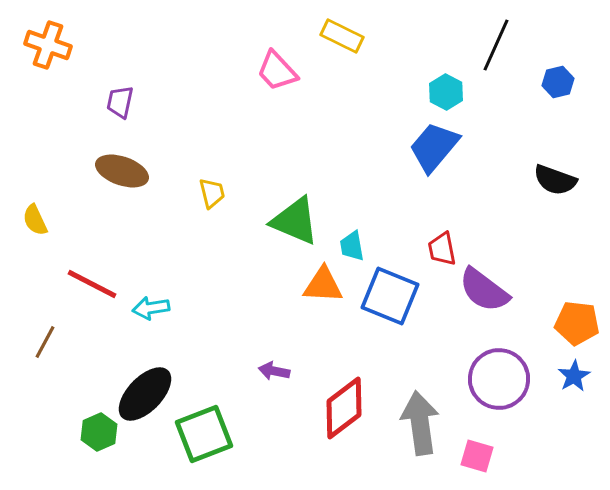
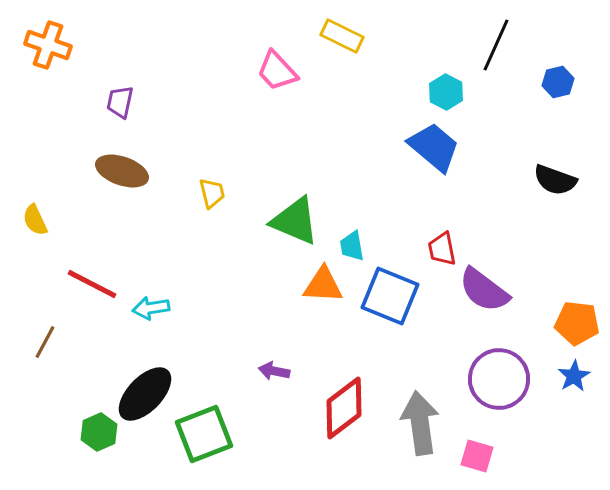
blue trapezoid: rotated 90 degrees clockwise
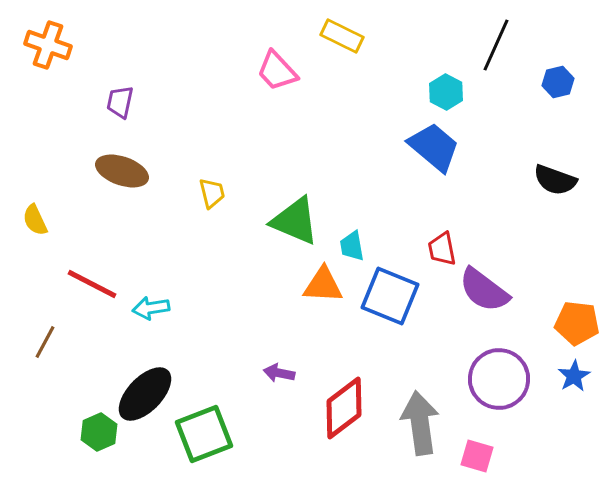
purple arrow: moved 5 px right, 2 px down
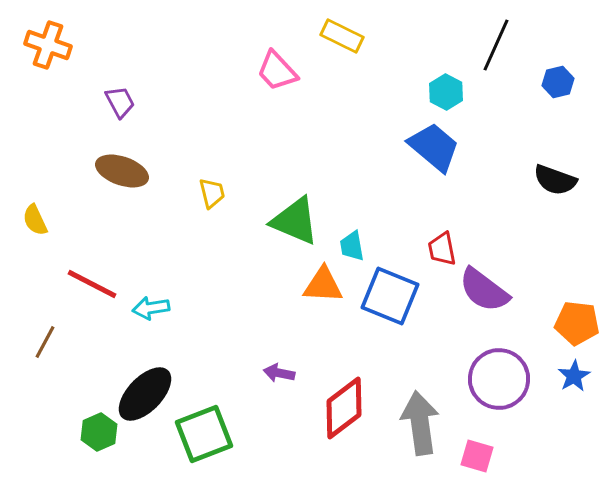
purple trapezoid: rotated 140 degrees clockwise
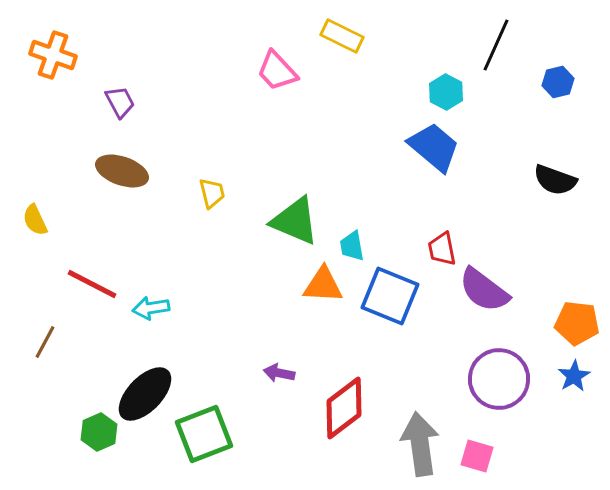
orange cross: moved 5 px right, 10 px down
gray arrow: moved 21 px down
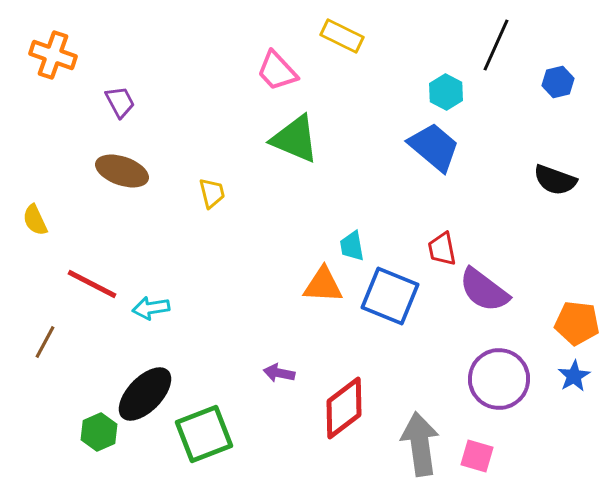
green triangle: moved 82 px up
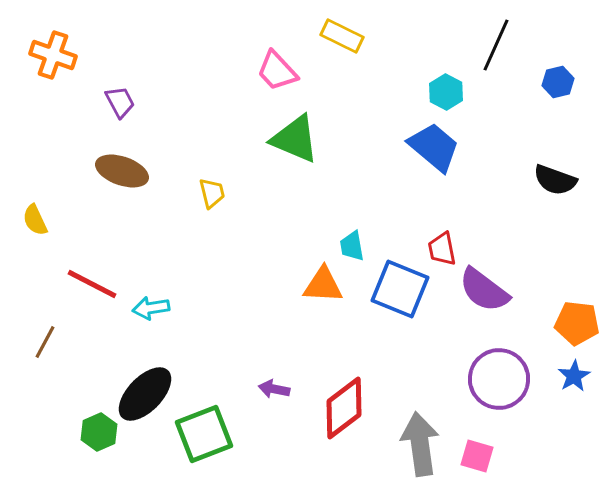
blue square: moved 10 px right, 7 px up
purple arrow: moved 5 px left, 16 px down
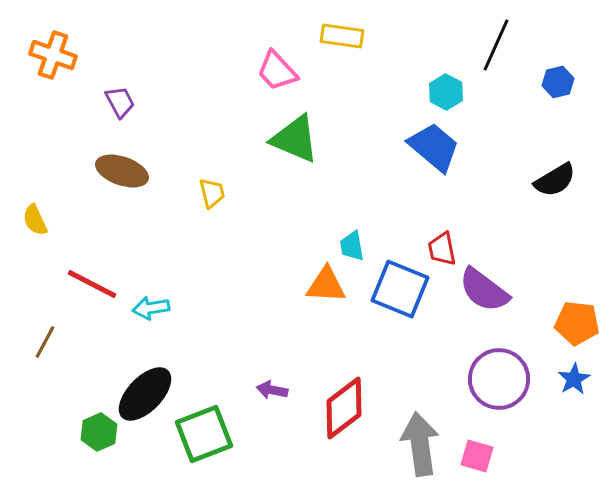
yellow rectangle: rotated 18 degrees counterclockwise
black semicircle: rotated 51 degrees counterclockwise
orange triangle: moved 3 px right
blue star: moved 3 px down
purple arrow: moved 2 px left, 1 px down
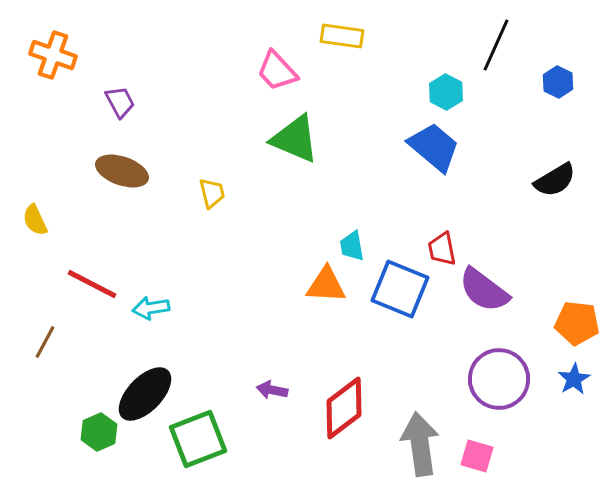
blue hexagon: rotated 20 degrees counterclockwise
green square: moved 6 px left, 5 px down
